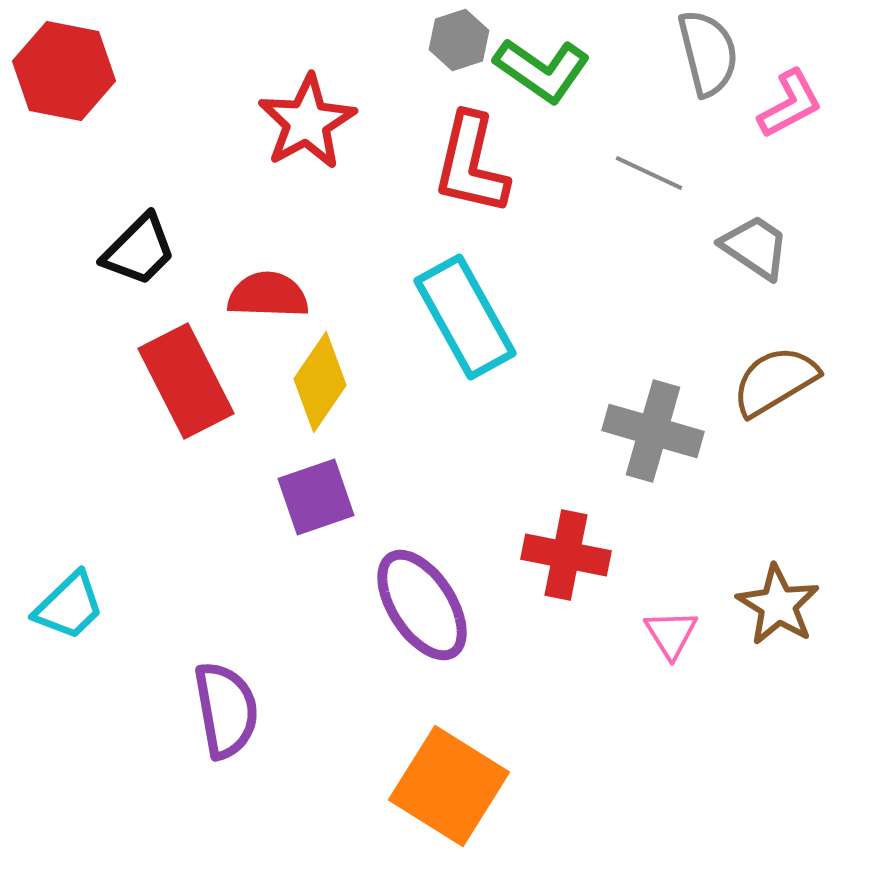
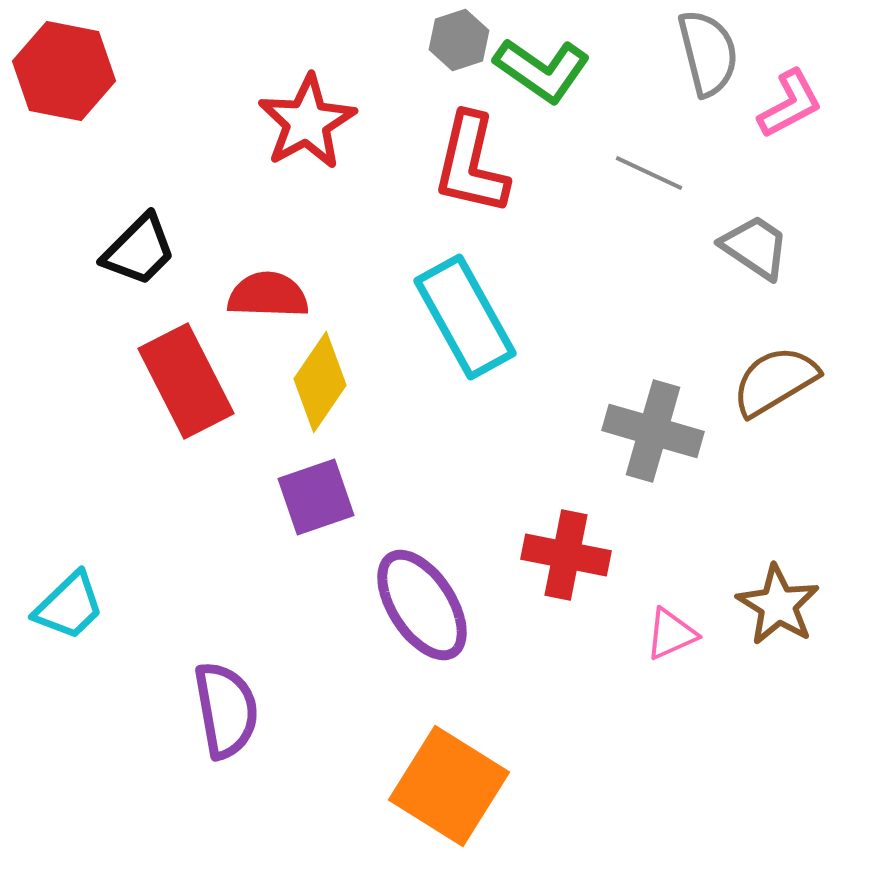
pink triangle: rotated 38 degrees clockwise
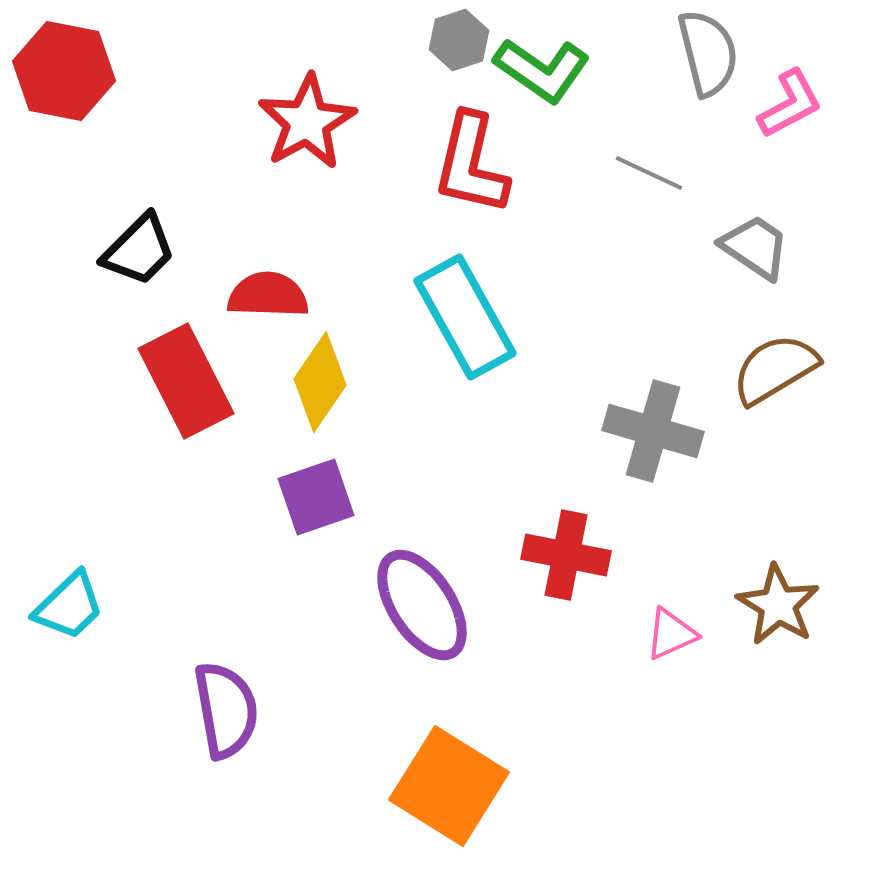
brown semicircle: moved 12 px up
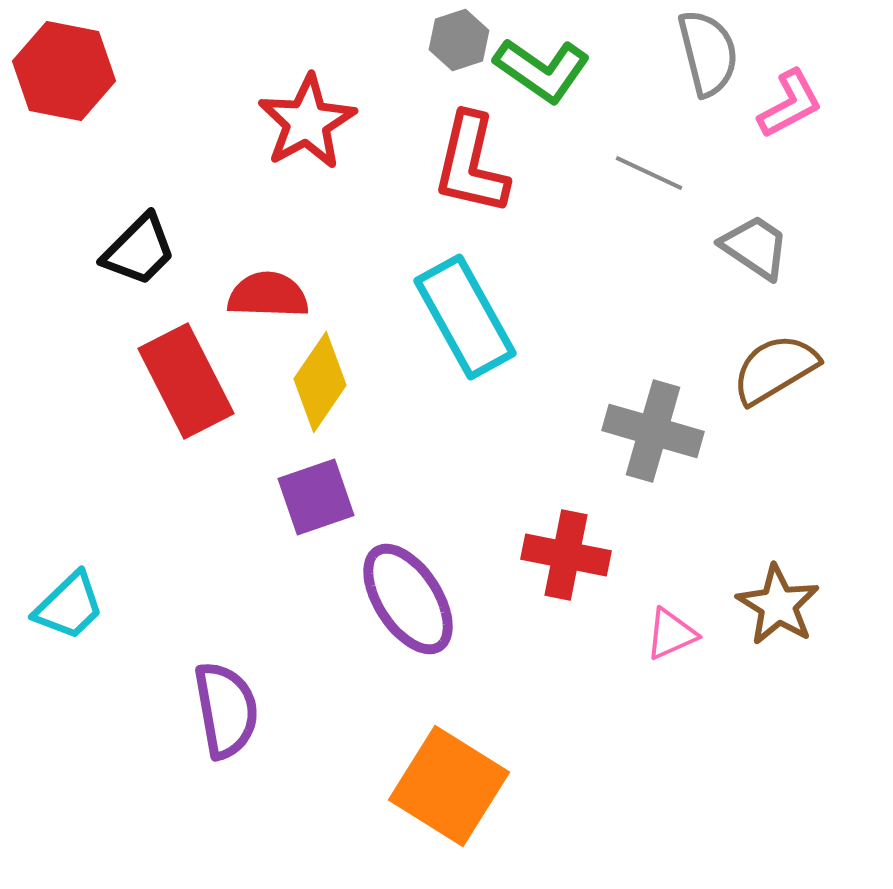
purple ellipse: moved 14 px left, 6 px up
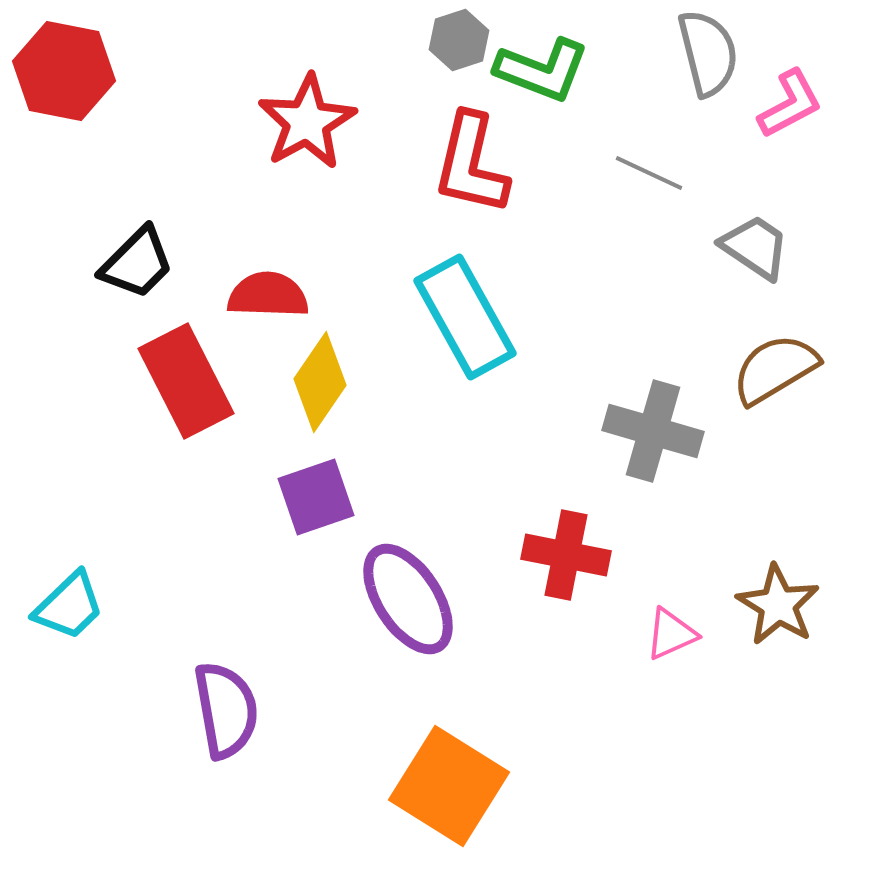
green L-shape: rotated 14 degrees counterclockwise
black trapezoid: moved 2 px left, 13 px down
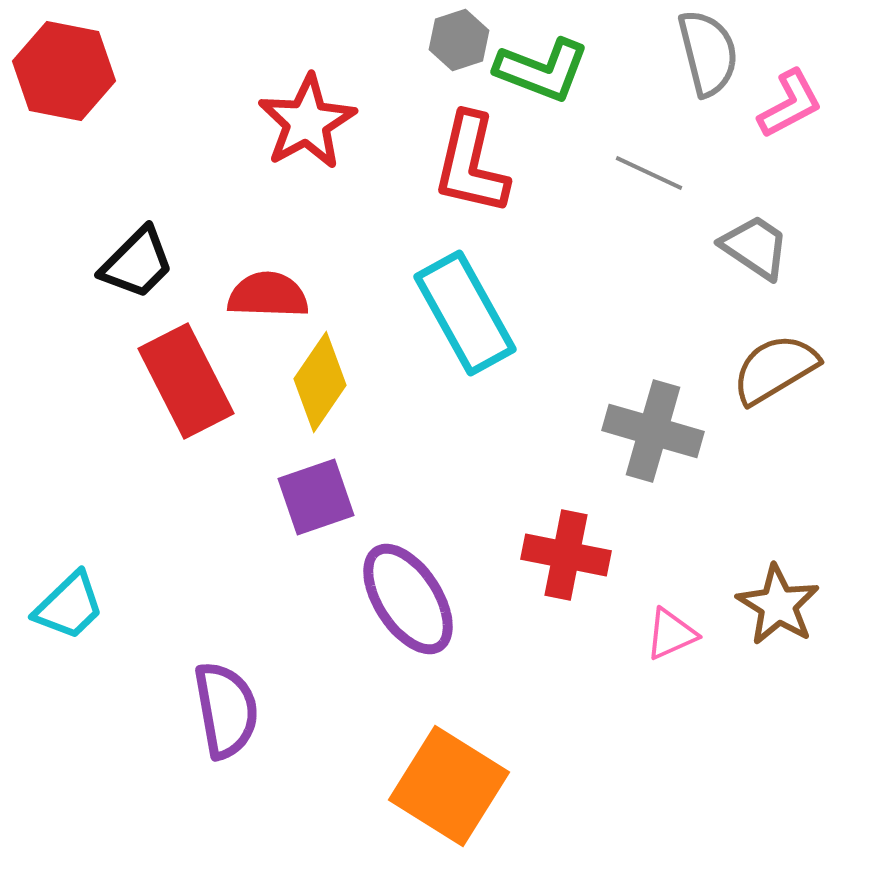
cyan rectangle: moved 4 px up
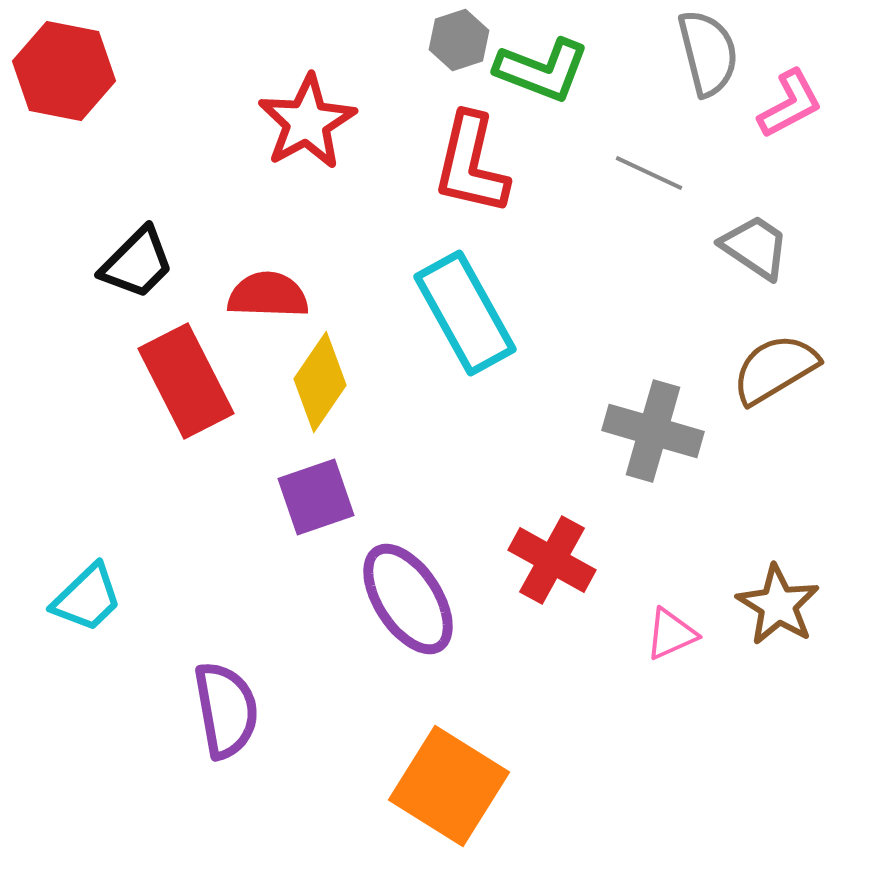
red cross: moved 14 px left, 5 px down; rotated 18 degrees clockwise
cyan trapezoid: moved 18 px right, 8 px up
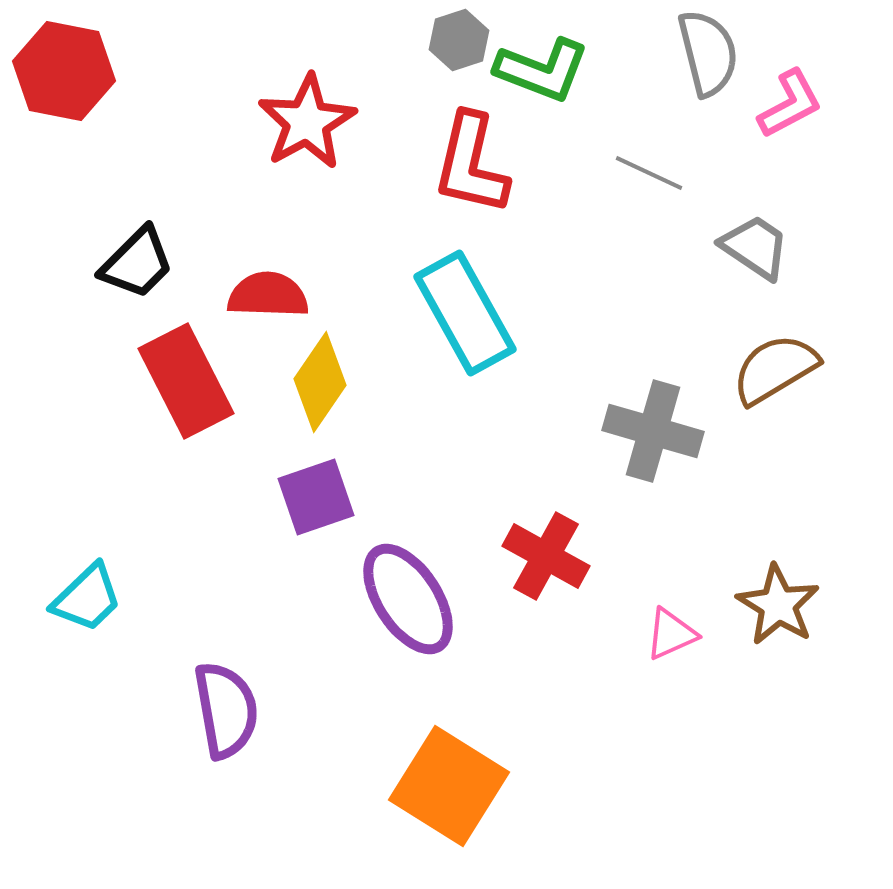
red cross: moved 6 px left, 4 px up
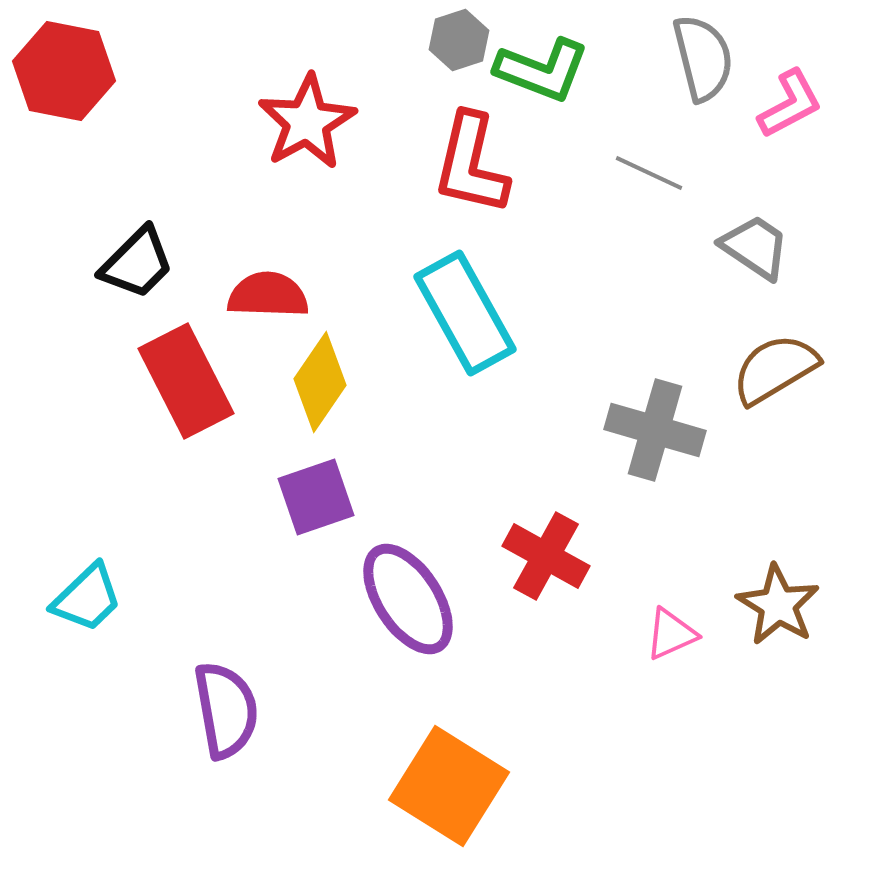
gray semicircle: moved 5 px left, 5 px down
gray cross: moved 2 px right, 1 px up
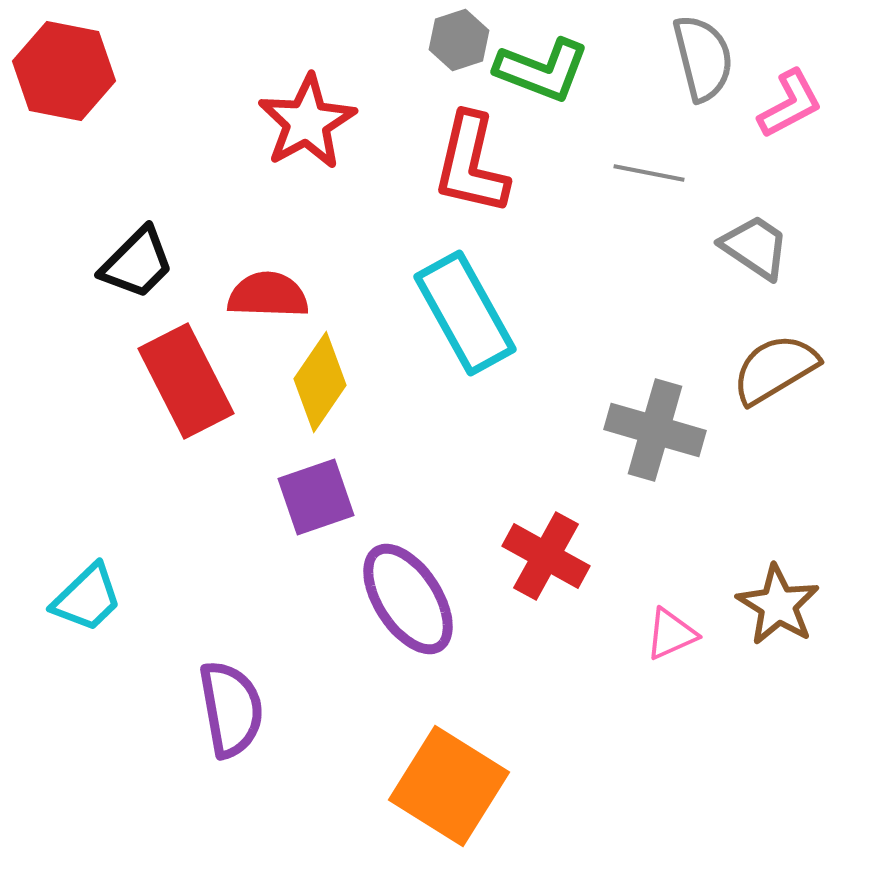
gray line: rotated 14 degrees counterclockwise
purple semicircle: moved 5 px right, 1 px up
